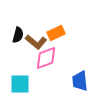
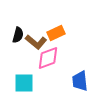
pink diamond: moved 2 px right
cyan square: moved 4 px right, 1 px up
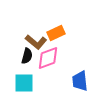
black semicircle: moved 9 px right, 21 px down
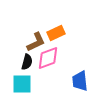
brown L-shape: rotated 65 degrees counterclockwise
black semicircle: moved 6 px down
cyan square: moved 2 px left, 1 px down
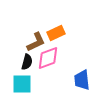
blue trapezoid: moved 2 px right, 1 px up
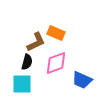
orange rectangle: rotated 48 degrees clockwise
pink diamond: moved 8 px right, 5 px down
blue trapezoid: rotated 60 degrees counterclockwise
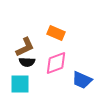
brown L-shape: moved 11 px left, 5 px down
black semicircle: rotated 77 degrees clockwise
cyan square: moved 2 px left
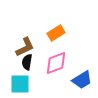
orange rectangle: rotated 54 degrees counterclockwise
black semicircle: rotated 98 degrees clockwise
blue trapezoid: rotated 55 degrees counterclockwise
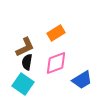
cyan square: moved 3 px right; rotated 35 degrees clockwise
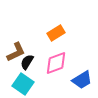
brown L-shape: moved 9 px left, 5 px down
black semicircle: rotated 21 degrees clockwise
